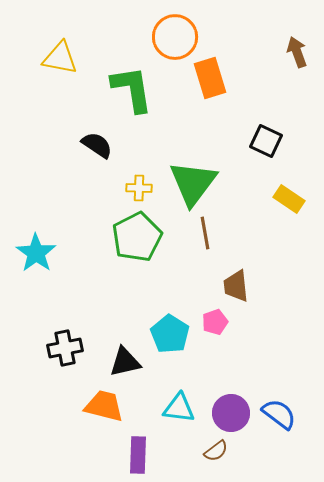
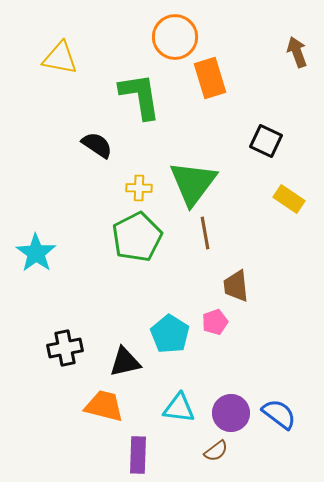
green L-shape: moved 8 px right, 7 px down
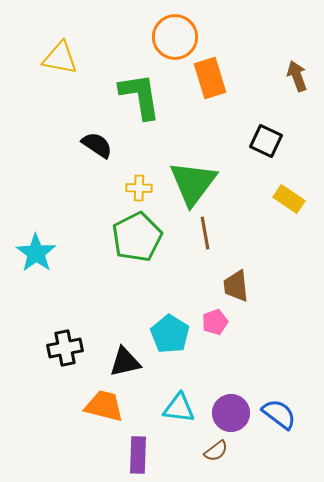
brown arrow: moved 24 px down
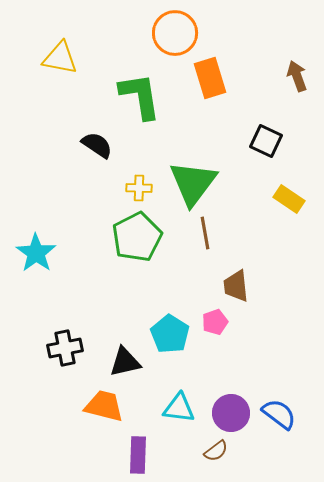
orange circle: moved 4 px up
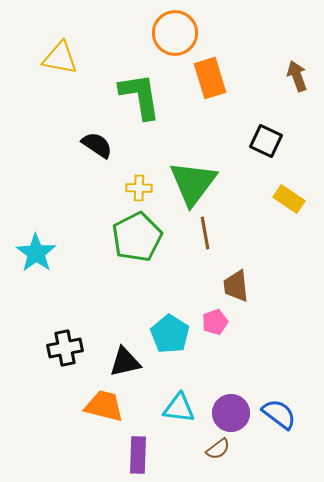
brown semicircle: moved 2 px right, 2 px up
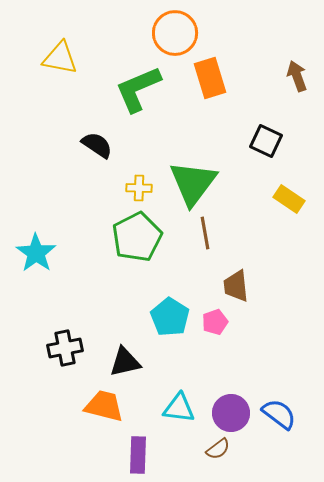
green L-shape: moved 2 px left, 7 px up; rotated 104 degrees counterclockwise
cyan pentagon: moved 17 px up
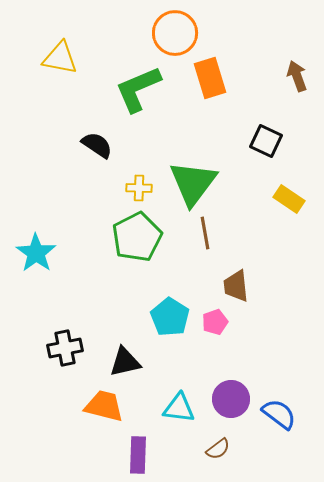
purple circle: moved 14 px up
